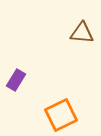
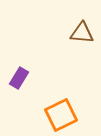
purple rectangle: moved 3 px right, 2 px up
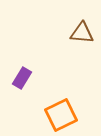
purple rectangle: moved 3 px right
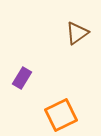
brown triangle: moved 5 px left; rotated 40 degrees counterclockwise
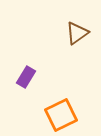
purple rectangle: moved 4 px right, 1 px up
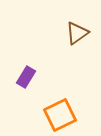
orange square: moved 1 px left
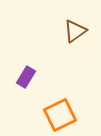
brown triangle: moved 2 px left, 2 px up
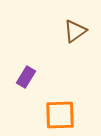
orange square: rotated 24 degrees clockwise
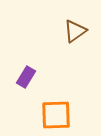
orange square: moved 4 px left
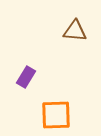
brown triangle: rotated 40 degrees clockwise
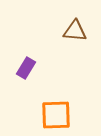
purple rectangle: moved 9 px up
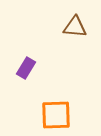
brown triangle: moved 4 px up
